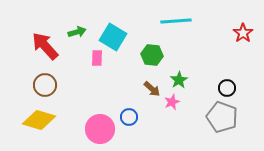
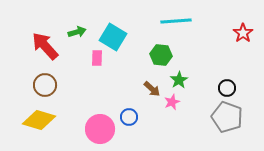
green hexagon: moved 9 px right
gray pentagon: moved 5 px right
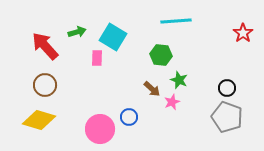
green star: rotated 18 degrees counterclockwise
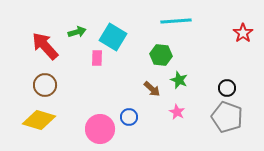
pink star: moved 5 px right, 10 px down; rotated 21 degrees counterclockwise
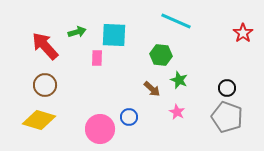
cyan line: rotated 28 degrees clockwise
cyan square: moved 1 px right, 2 px up; rotated 28 degrees counterclockwise
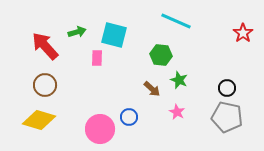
cyan square: rotated 12 degrees clockwise
gray pentagon: rotated 8 degrees counterclockwise
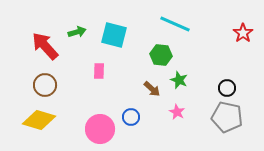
cyan line: moved 1 px left, 3 px down
pink rectangle: moved 2 px right, 13 px down
blue circle: moved 2 px right
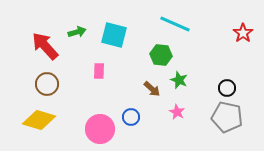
brown circle: moved 2 px right, 1 px up
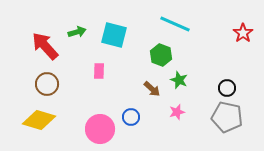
green hexagon: rotated 15 degrees clockwise
pink star: rotated 28 degrees clockwise
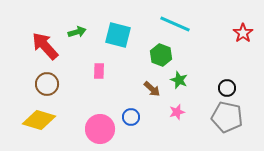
cyan square: moved 4 px right
